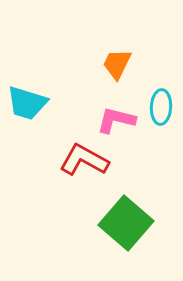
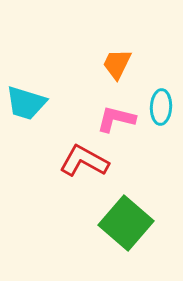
cyan trapezoid: moved 1 px left
pink L-shape: moved 1 px up
red L-shape: moved 1 px down
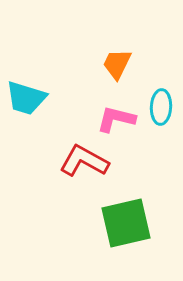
cyan trapezoid: moved 5 px up
green square: rotated 36 degrees clockwise
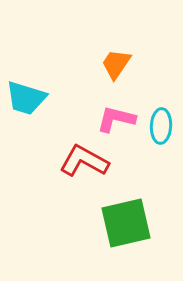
orange trapezoid: moved 1 px left; rotated 8 degrees clockwise
cyan ellipse: moved 19 px down
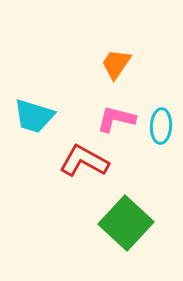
cyan trapezoid: moved 8 px right, 18 px down
green square: rotated 34 degrees counterclockwise
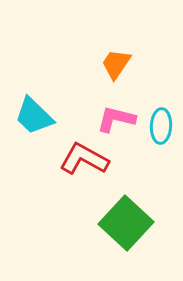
cyan trapezoid: rotated 27 degrees clockwise
red L-shape: moved 2 px up
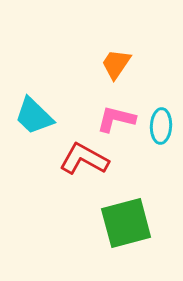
green square: rotated 32 degrees clockwise
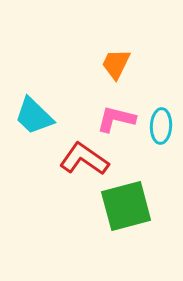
orange trapezoid: rotated 8 degrees counterclockwise
red L-shape: rotated 6 degrees clockwise
green square: moved 17 px up
